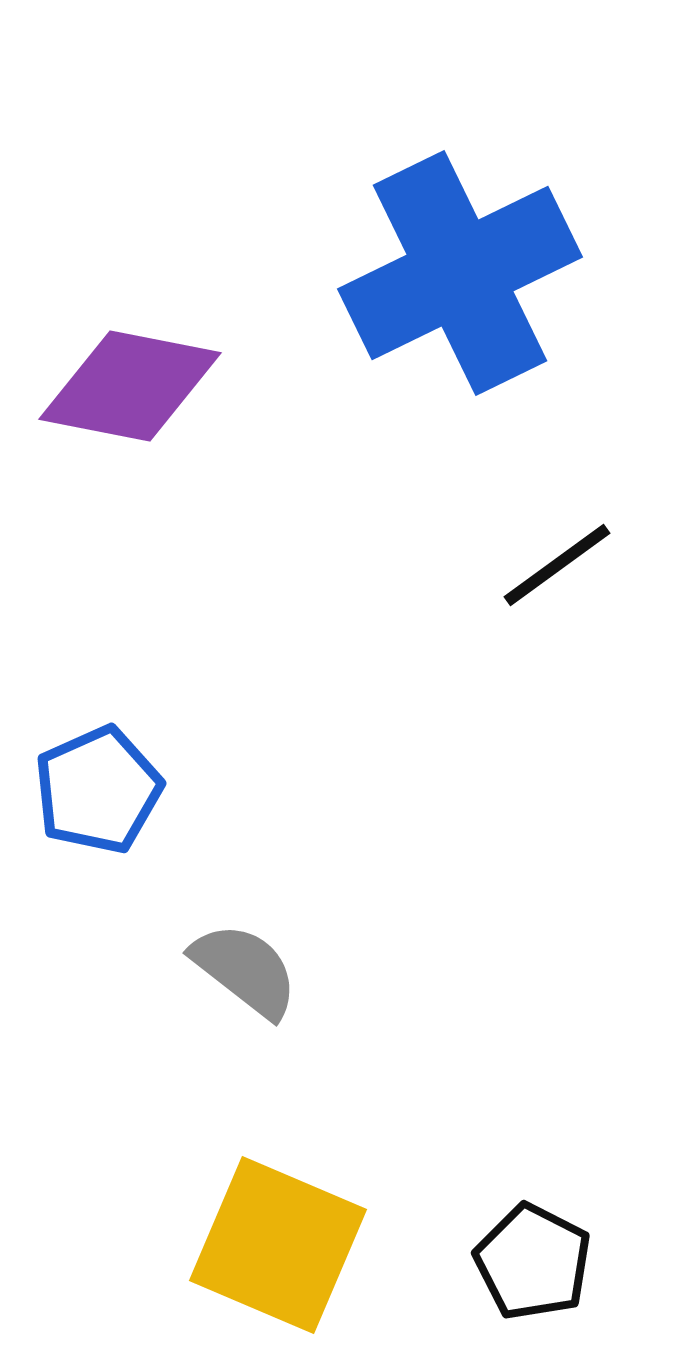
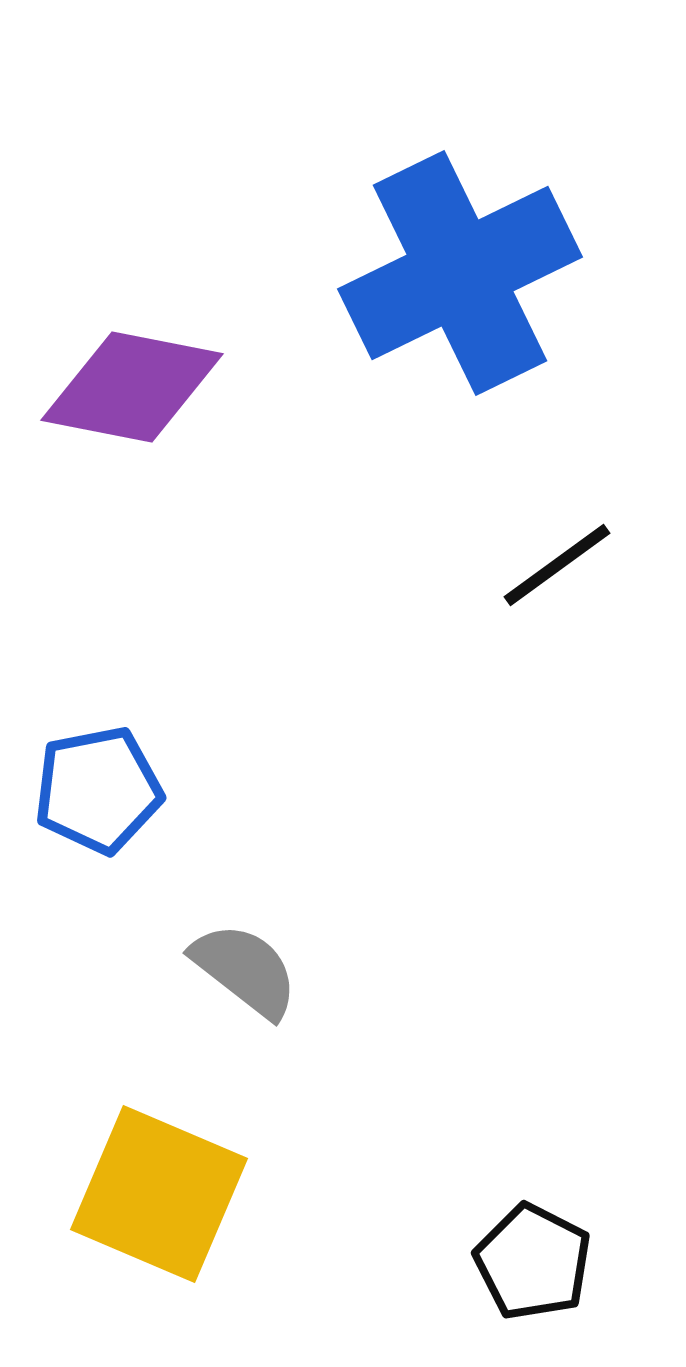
purple diamond: moved 2 px right, 1 px down
blue pentagon: rotated 13 degrees clockwise
yellow square: moved 119 px left, 51 px up
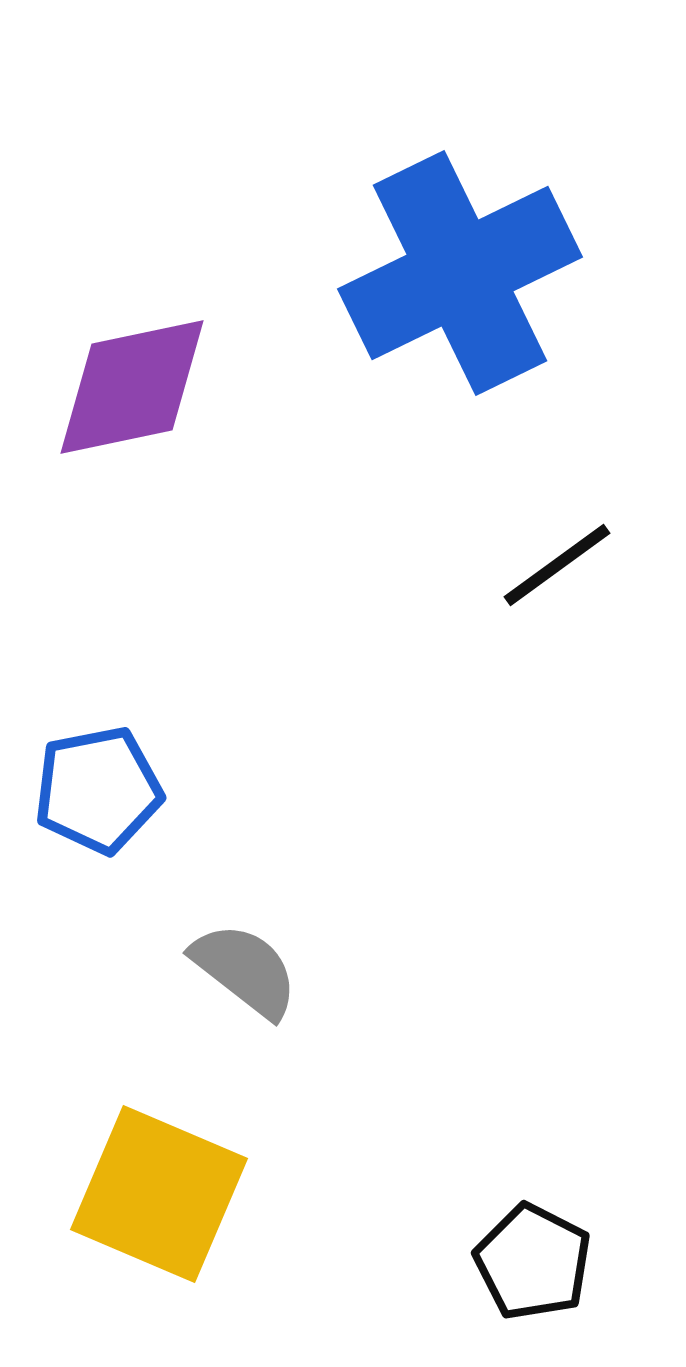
purple diamond: rotated 23 degrees counterclockwise
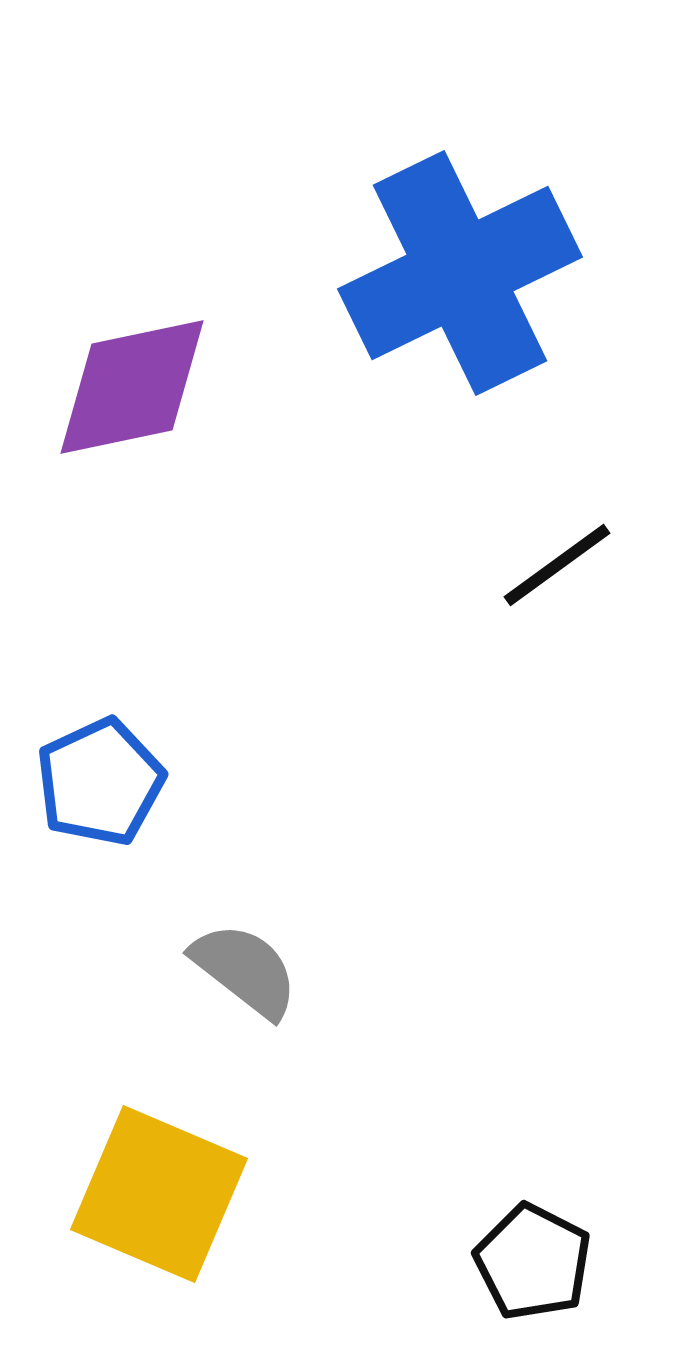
blue pentagon: moved 2 px right, 8 px up; rotated 14 degrees counterclockwise
